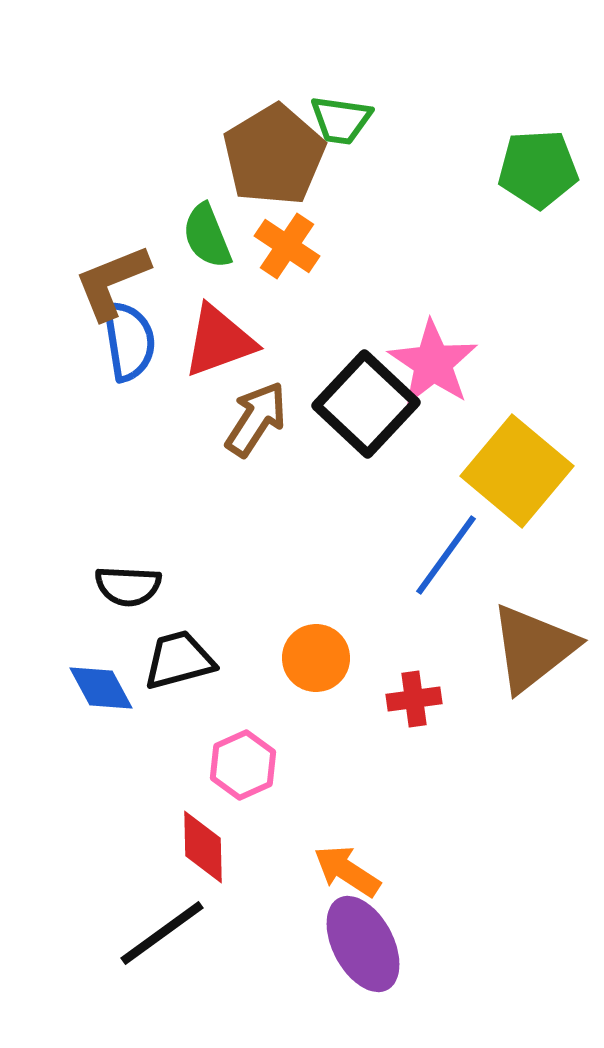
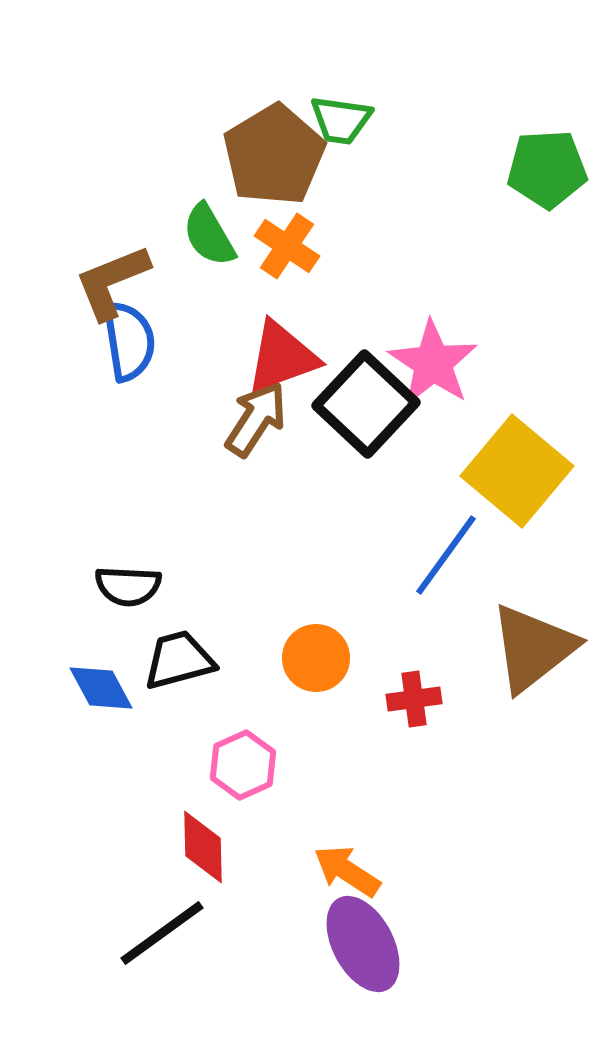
green pentagon: moved 9 px right
green semicircle: moved 2 px right, 1 px up; rotated 8 degrees counterclockwise
red triangle: moved 63 px right, 16 px down
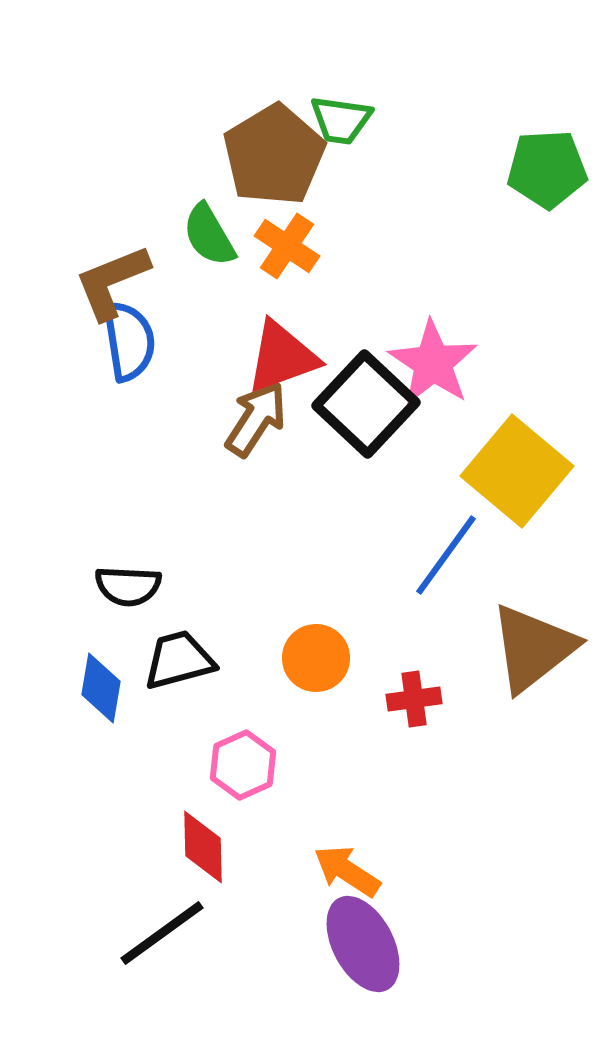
blue diamond: rotated 38 degrees clockwise
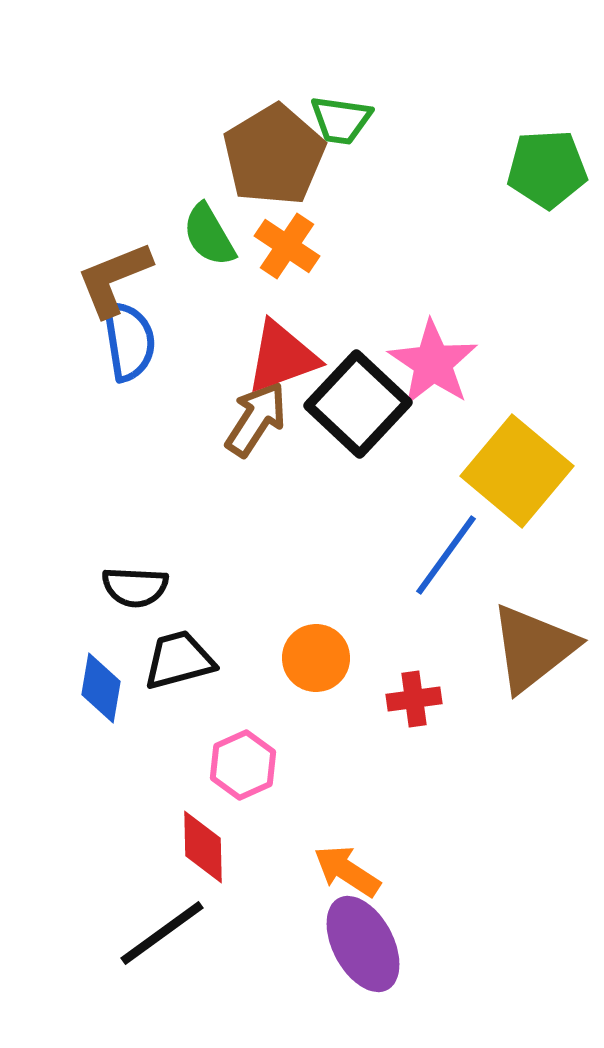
brown L-shape: moved 2 px right, 3 px up
black square: moved 8 px left
black semicircle: moved 7 px right, 1 px down
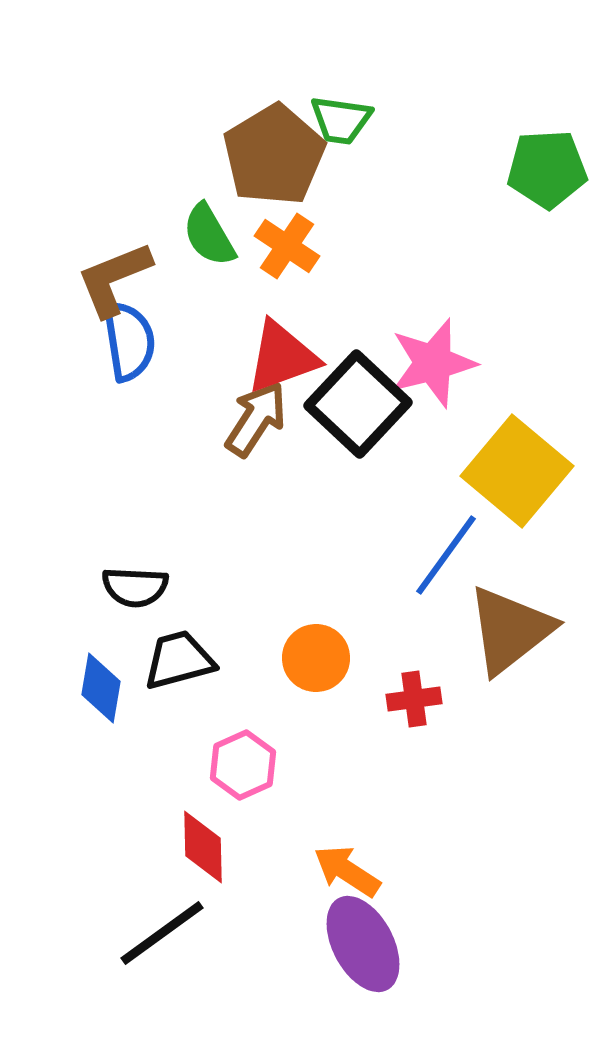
pink star: rotated 24 degrees clockwise
brown triangle: moved 23 px left, 18 px up
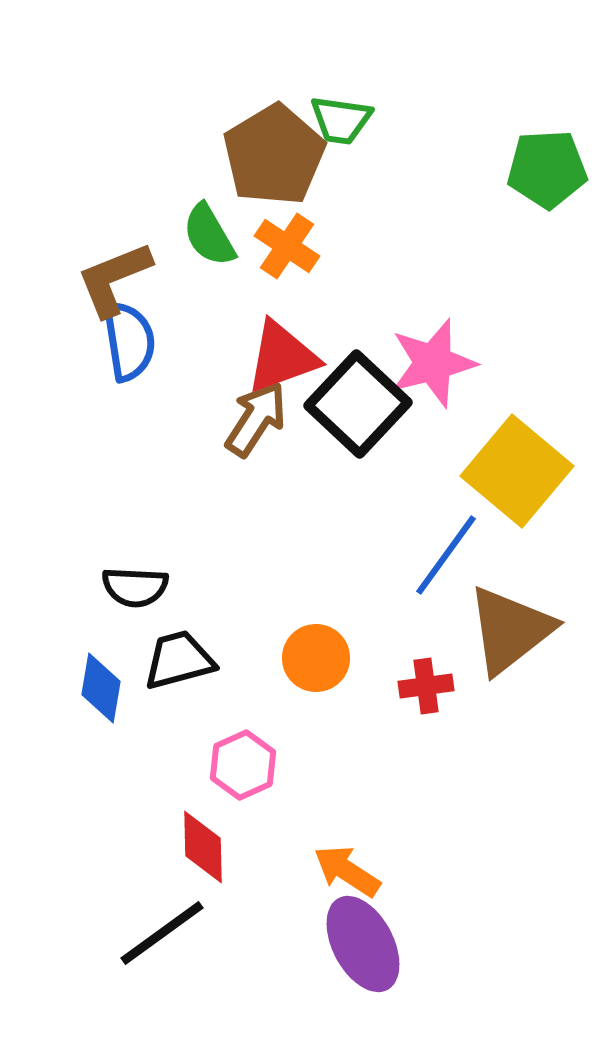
red cross: moved 12 px right, 13 px up
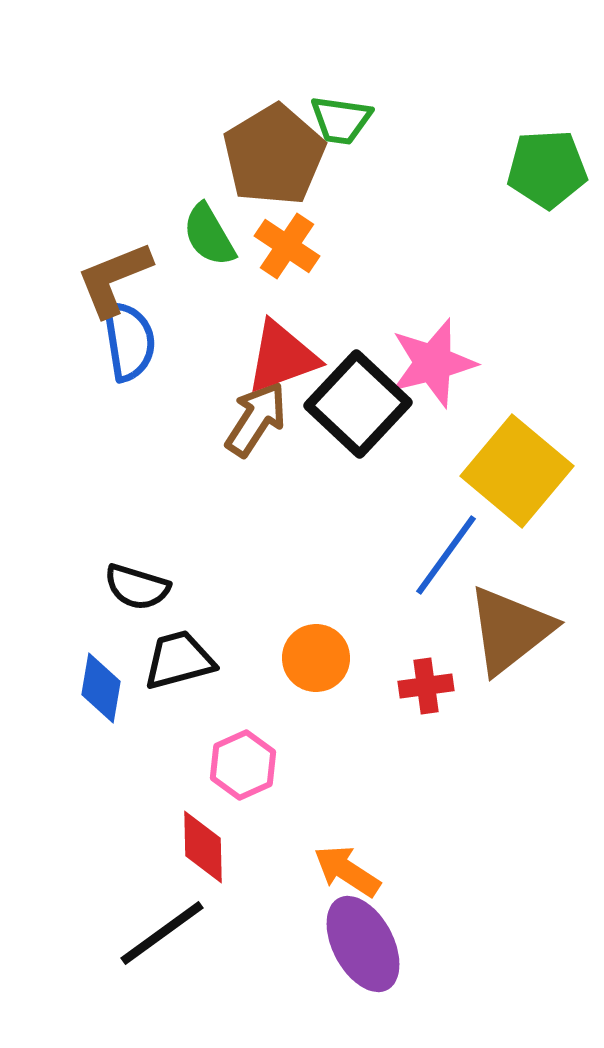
black semicircle: moved 2 px right; rotated 14 degrees clockwise
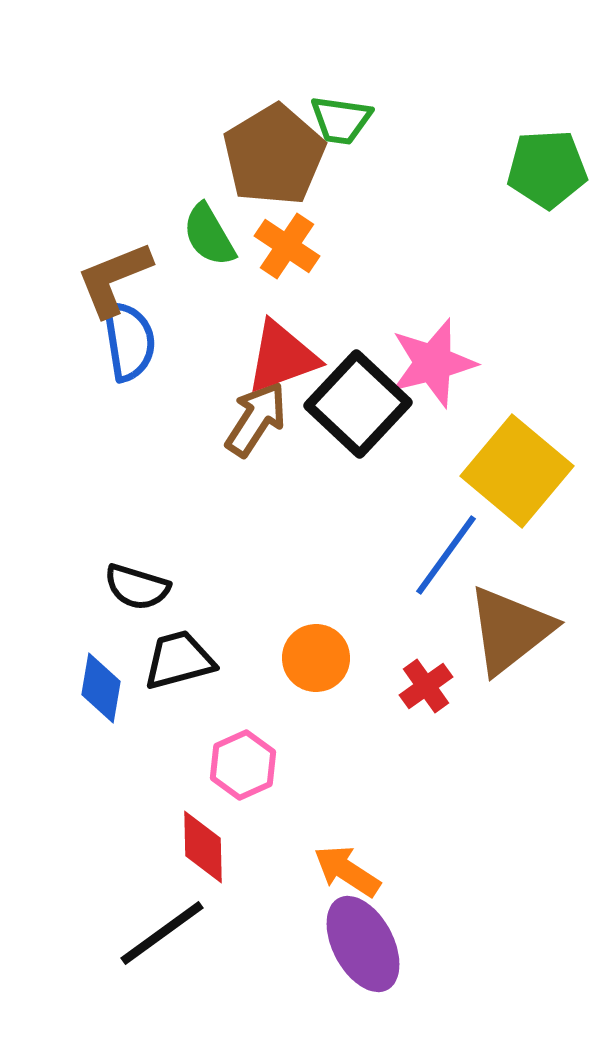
red cross: rotated 28 degrees counterclockwise
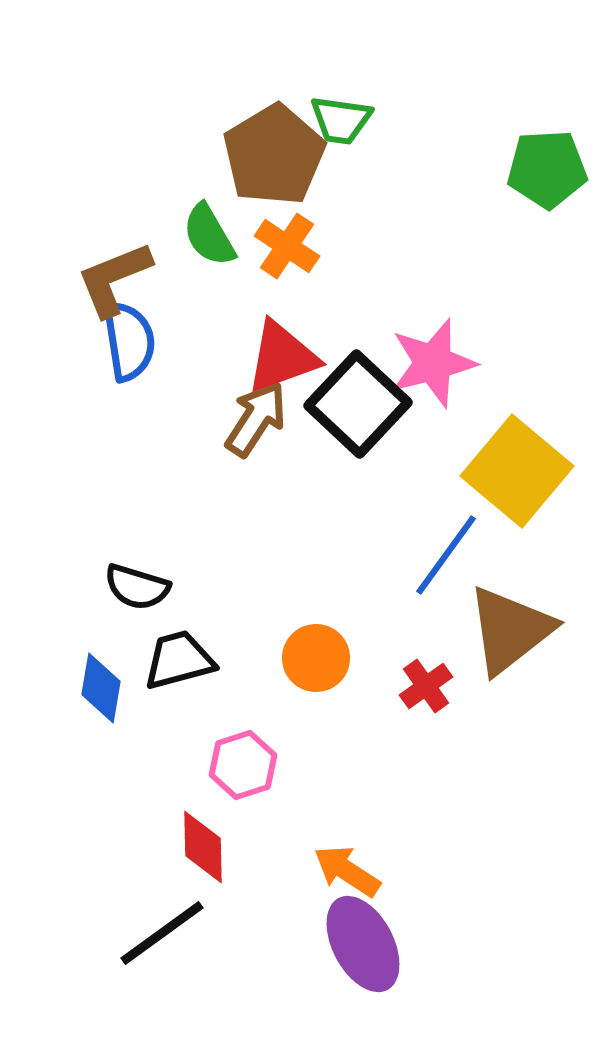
pink hexagon: rotated 6 degrees clockwise
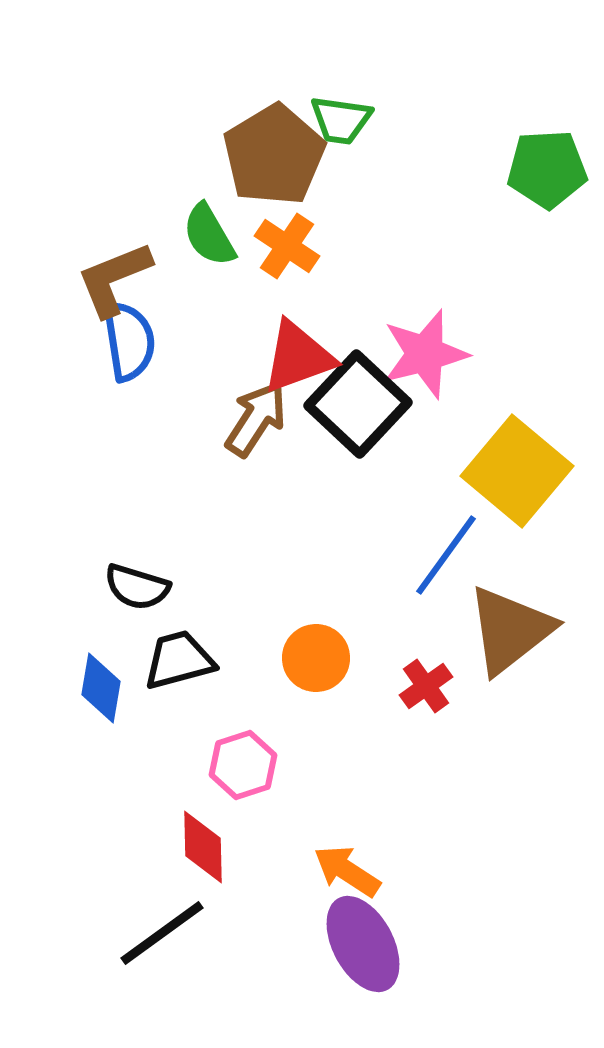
red triangle: moved 16 px right
pink star: moved 8 px left, 9 px up
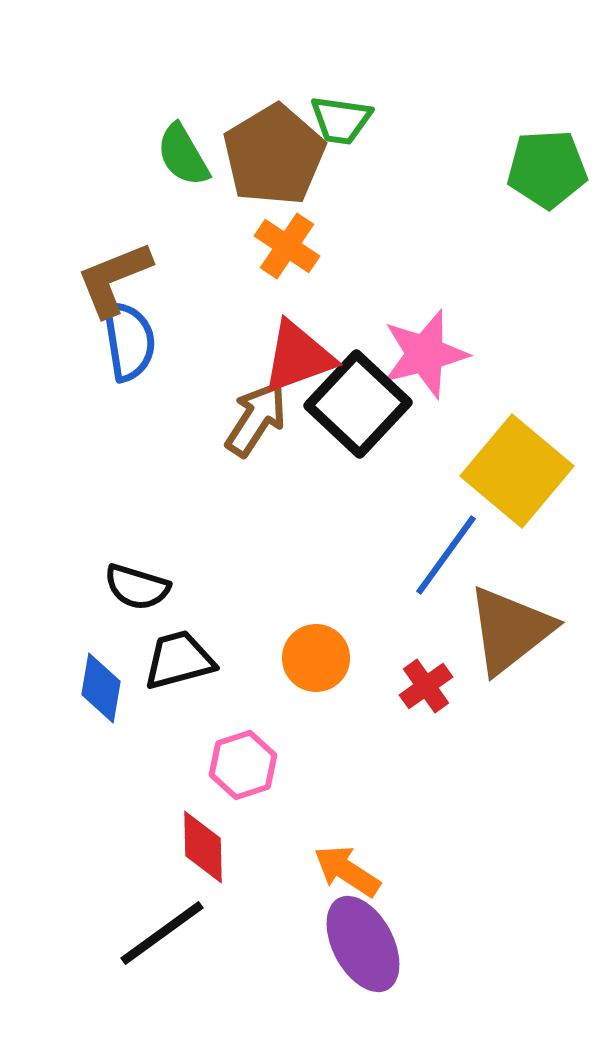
green semicircle: moved 26 px left, 80 px up
